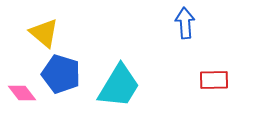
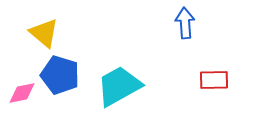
blue pentagon: moved 1 px left, 1 px down
cyan trapezoid: rotated 150 degrees counterclockwise
pink diamond: rotated 64 degrees counterclockwise
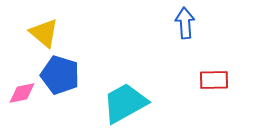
cyan trapezoid: moved 6 px right, 17 px down
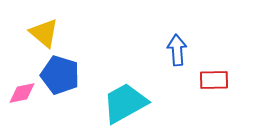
blue arrow: moved 8 px left, 27 px down
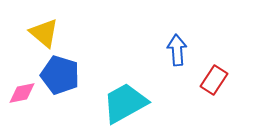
red rectangle: rotated 56 degrees counterclockwise
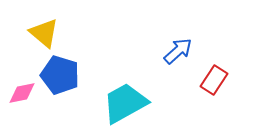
blue arrow: moved 1 px right, 1 px down; rotated 52 degrees clockwise
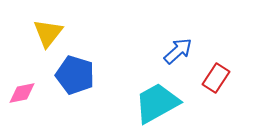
yellow triangle: moved 4 px right; rotated 28 degrees clockwise
blue pentagon: moved 15 px right
red rectangle: moved 2 px right, 2 px up
cyan trapezoid: moved 32 px right
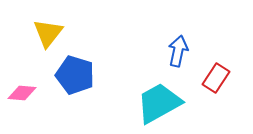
blue arrow: rotated 36 degrees counterclockwise
pink diamond: rotated 16 degrees clockwise
cyan trapezoid: moved 2 px right
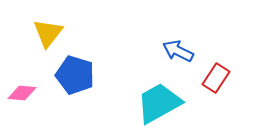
blue arrow: rotated 76 degrees counterclockwise
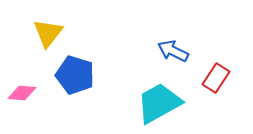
blue arrow: moved 5 px left
